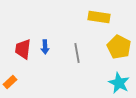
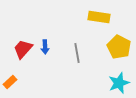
red trapezoid: rotated 35 degrees clockwise
cyan star: rotated 25 degrees clockwise
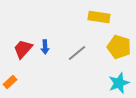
yellow pentagon: rotated 10 degrees counterclockwise
gray line: rotated 60 degrees clockwise
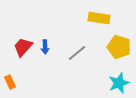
yellow rectangle: moved 1 px down
red trapezoid: moved 2 px up
orange rectangle: rotated 72 degrees counterclockwise
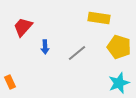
red trapezoid: moved 20 px up
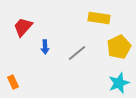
yellow pentagon: rotated 30 degrees clockwise
orange rectangle: moved 3 px right
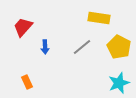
yellow pentagon: rotated 20 degrees counterclockwise
gray line: moved 5 px right, 6 px up
orange rectangle: moved 14 px right
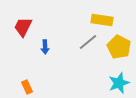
yellow rectangle: moved 3 px right, 2 px down
red trapezoid: rotated 15 degrees counterclockwise
gray line: moved 6 px right, 5 px up
orange rectangle: moved 5 px down
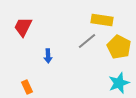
gray line: moved 1 px left, 1 px up
blue arrow: moved 3 px right, 9 px down
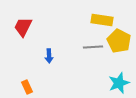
gray line: moved 6 px right, 6 px down; rotated 36 degrees clockwise
yellow pentagon: moved 6 px up
blue arrow: moved 1 px right
